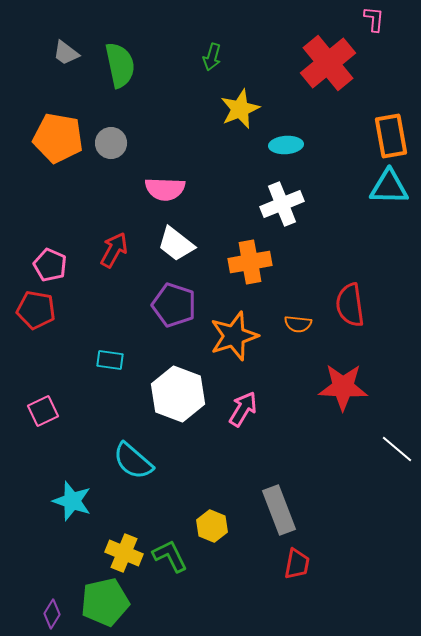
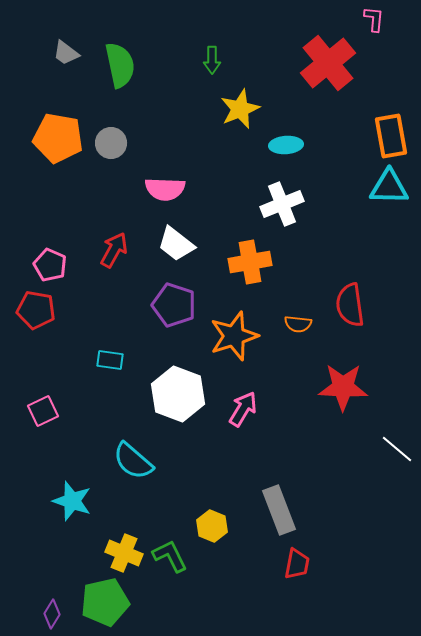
green arrow: moved 3 px down; rotated 16 degrees counterclockwise
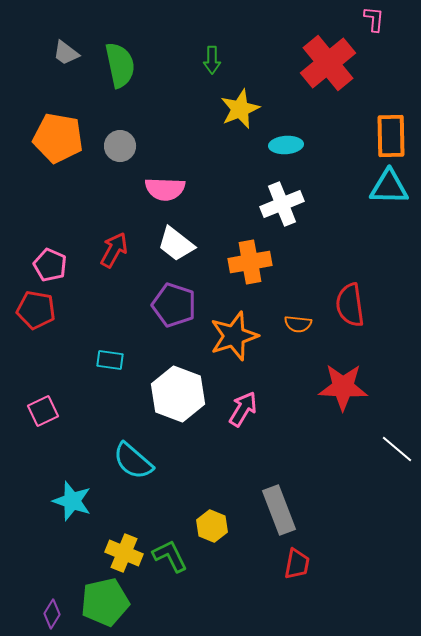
orange rectangle: rotated 9 degrees clockwise
gray circle: moved 9 px right, 3 px down
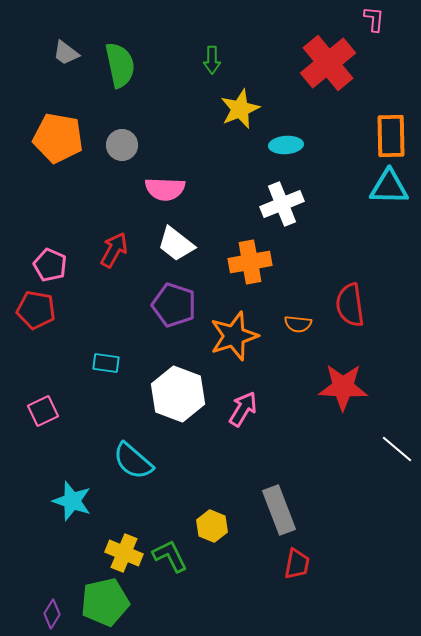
gray circle: moved 2 px right, 1 px up
cyan rectangle: moved 4 px left, 3 px down
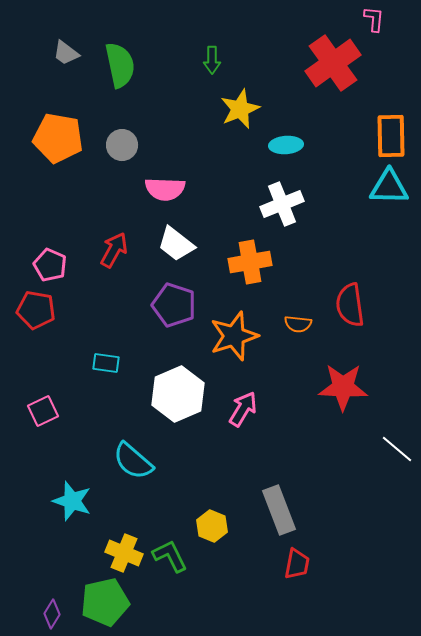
red cross: moved 5 px right; rotated 4 degrees clockwise
white hexagon: rotated 16 degrees clockwise
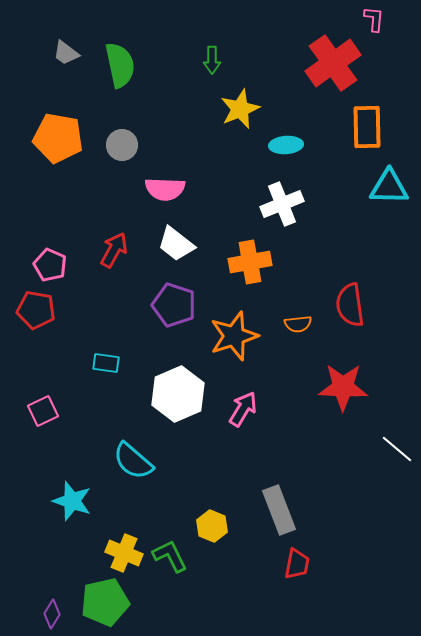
orange rectangle: moved 24 px left, 9 px up
orange semicircle: rotated 12 degrees counterclockwise
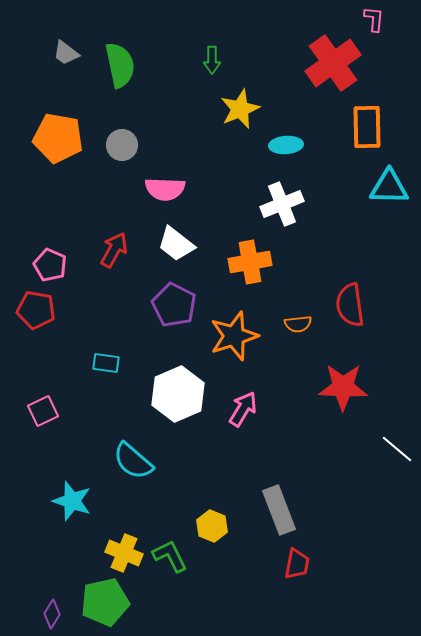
purple pentagon: rotated 9 degrees clockwise
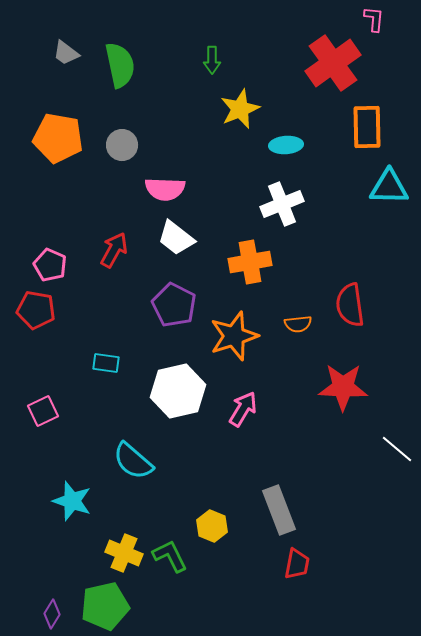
white trapezoid: moved 6 px up
white hexagon: moved 3 px up; rotated 10 degrees clockwise
green pentagon: moved 4 px down
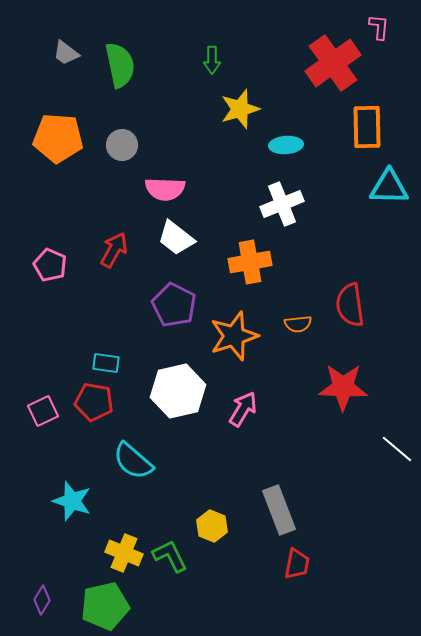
pink L-shape: moved 5 px right, 8 px down
yellow star: rotated 6 degrees clockwise
orange pentagon: rotated 6 degrees counterclockwise
red pentagon: moved 58 px right, 92 px down
purple diamond: moved 10 px left, 14 px up
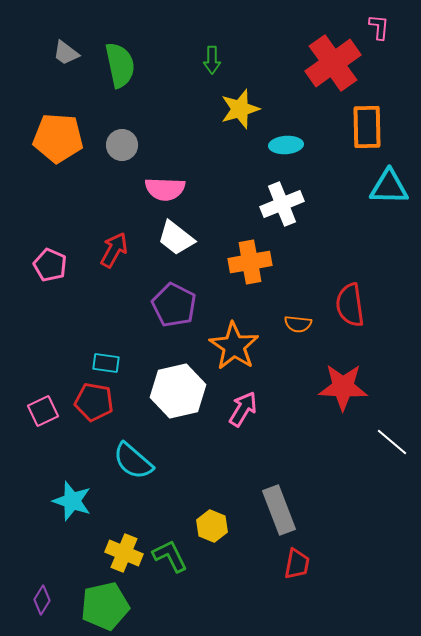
orange semicircle: rotated 12 degrees clockwise
orange star: moved 10 px down; rotated 21 degrees counterclockwise
white line: moved 5 px left, 7 px up
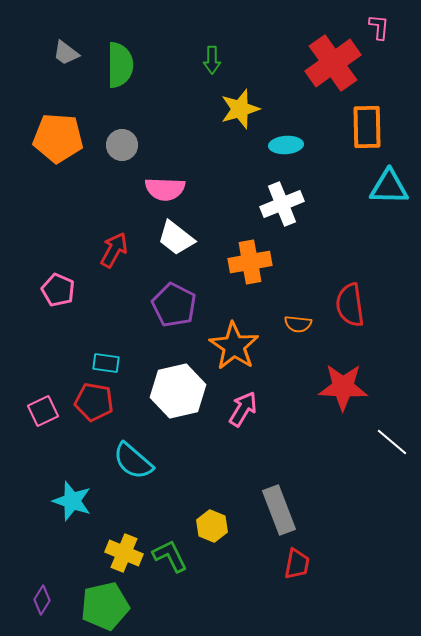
green semicircle: rotated 12 degrees clockwise
pink pentagon: moved 8 px right, 25 px down
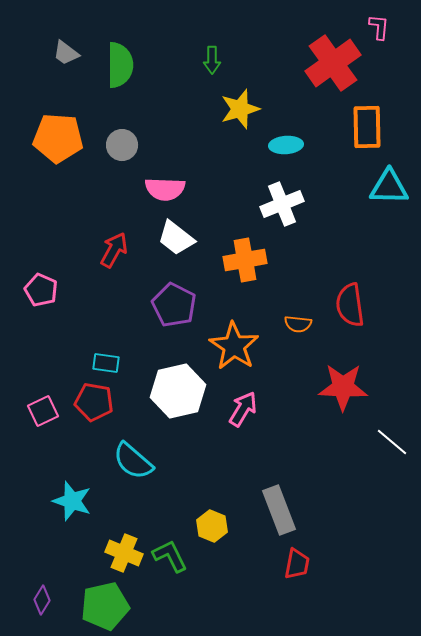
orange cross: moved 5 px left, 2 px up
pink pentagon: moved 17 px left
